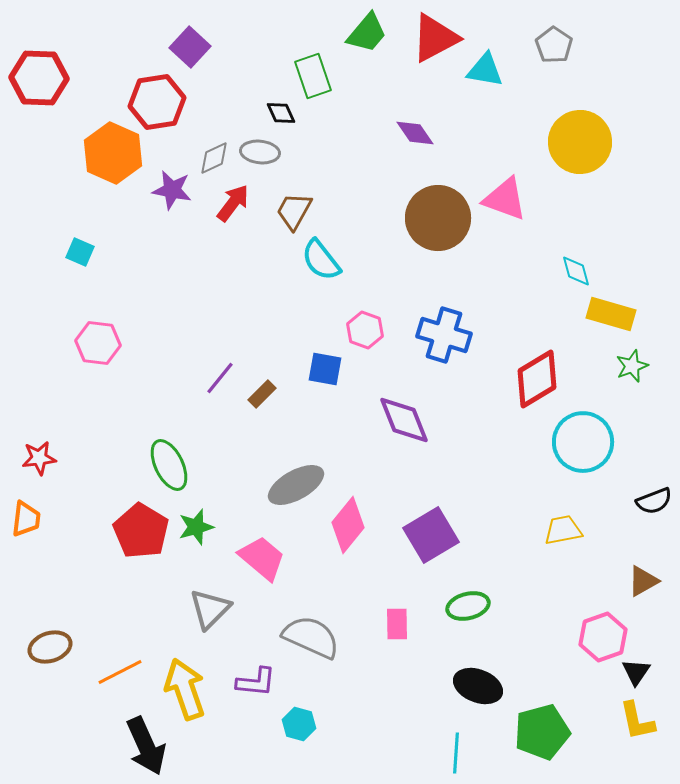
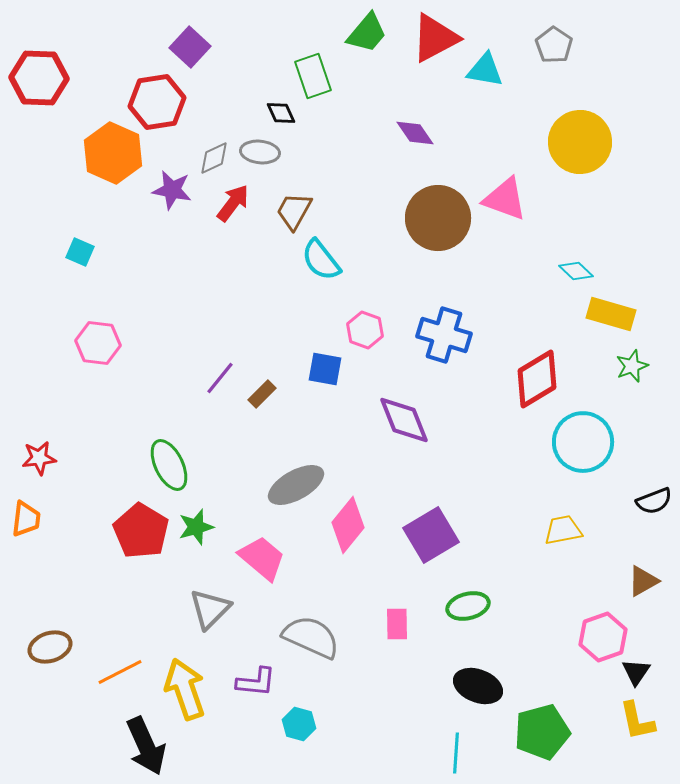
cyan diamond at (576, 271): rotated 32 degrees counterclockwise
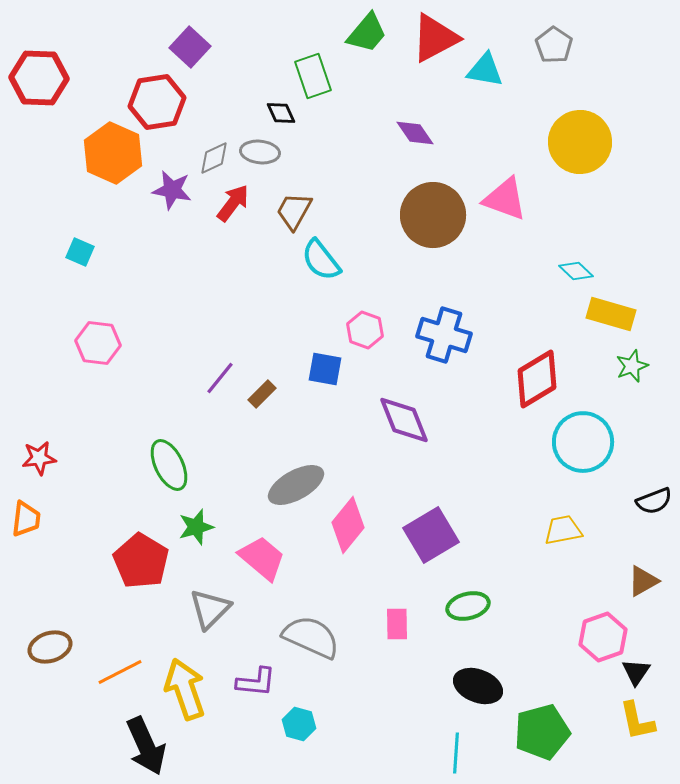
brown circle at (438, 218): moved 5 px left, 3 px up
red pentagon at (141, 531): moved 30 px down
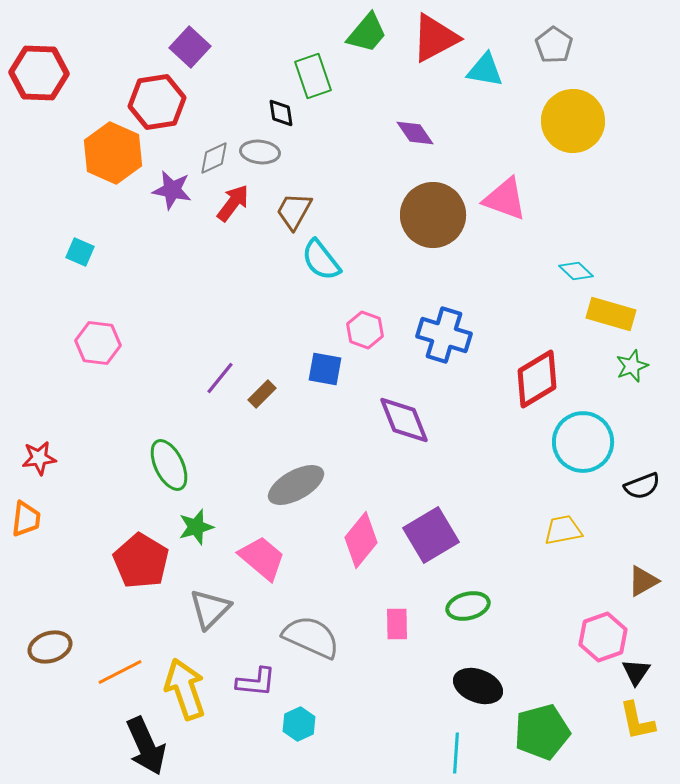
red hexagon at (39, 78): moved 5 px up
black diamond at (281, 113): rotated 16 degrees clockwise
yellow circle at (580, 142): moved 7 px left, 21 px up
black semicircle at (654, 501): moved 12 px left, 15 px up
pink diamond at (348, 525): moved 13 px right, 15 px down
cyan hexagon at (299, 724): rotated 20 degrees clockwise
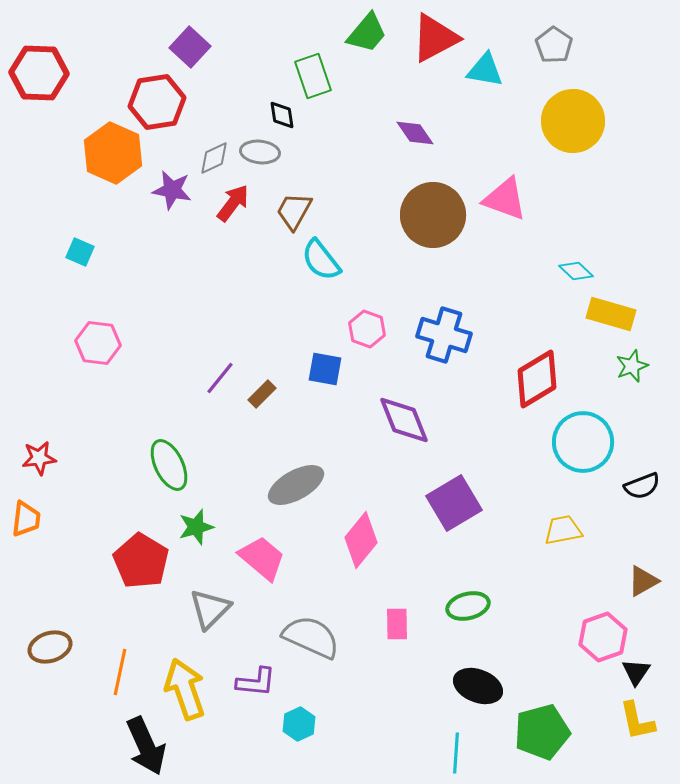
black diamond at (281, 113): moved 1 px right, 2 px down
pink hexagon at (365, 330): moved 2 px right, 1 px up
purple square at (431, 535): moved 23 px right, 32 px up
orange line at (120, 672): rotated 51 degrees counterclockwise
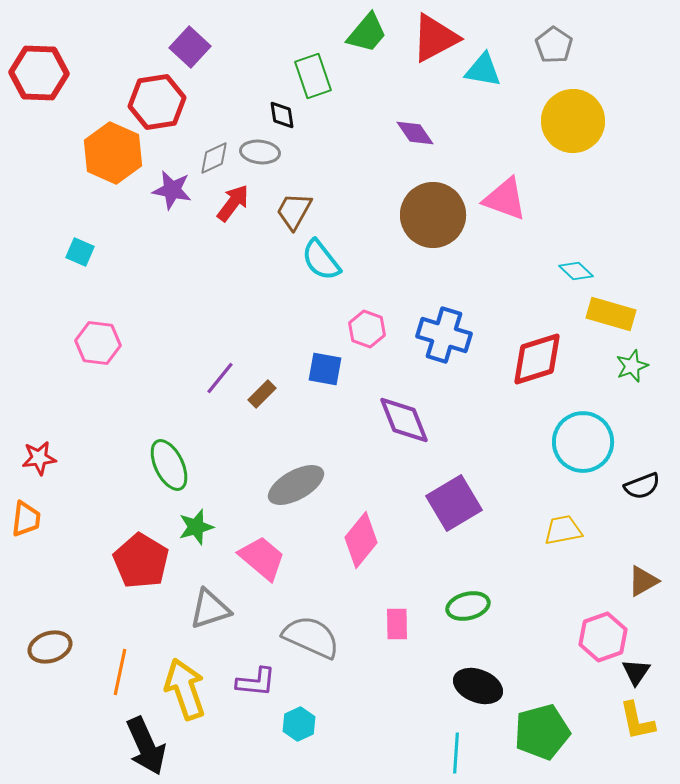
cyan triangle at (485, 70): moved 2 px left
red diamond at (537, 379): moved 20 px up; rotated 14 degrees clockwise
gray triangle at (210, 609): rotated 27 degrees clockwise
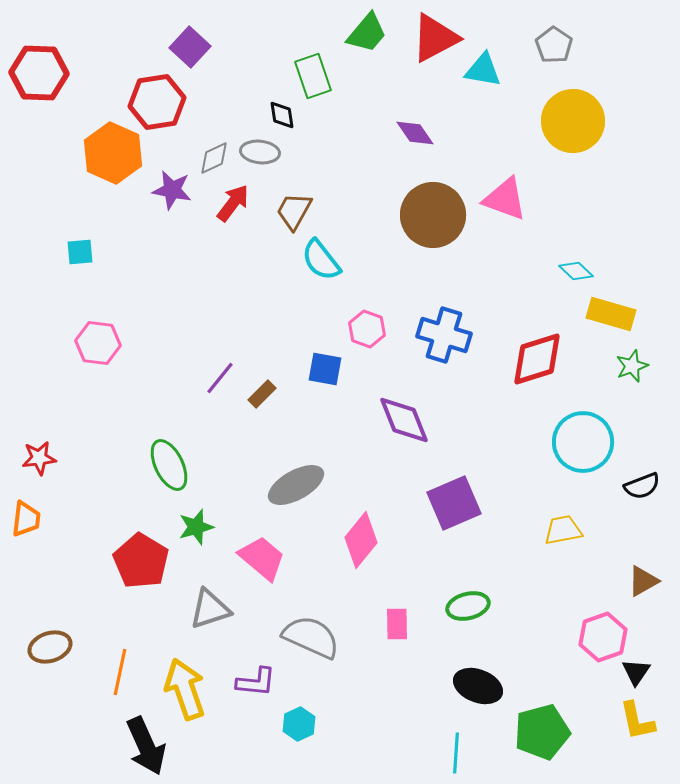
cyan square at (80, 252): rotated 28 degrees counterclockwise
purple square at (454, 503): rotated 8 degrees clockwise
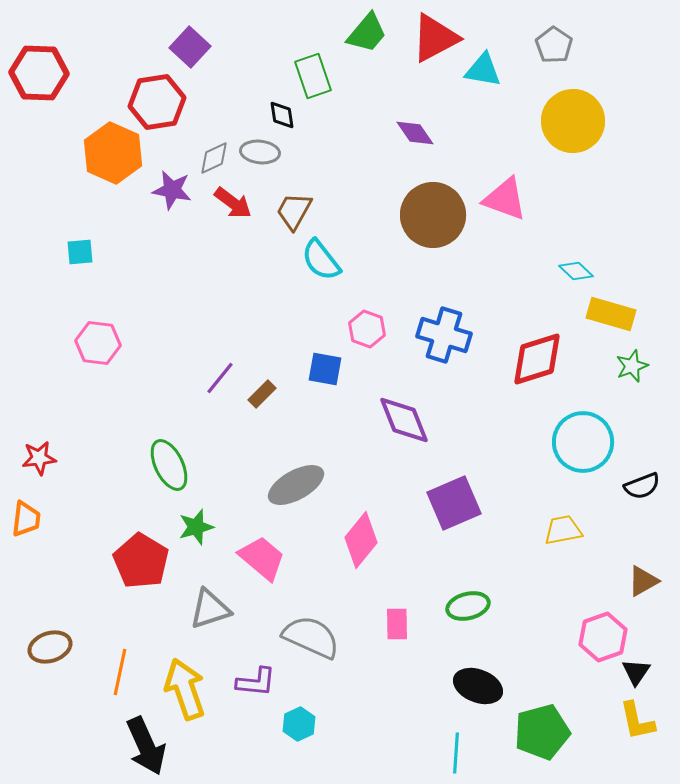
red arrow at (233, 203): rotated 90 degrees clockwise
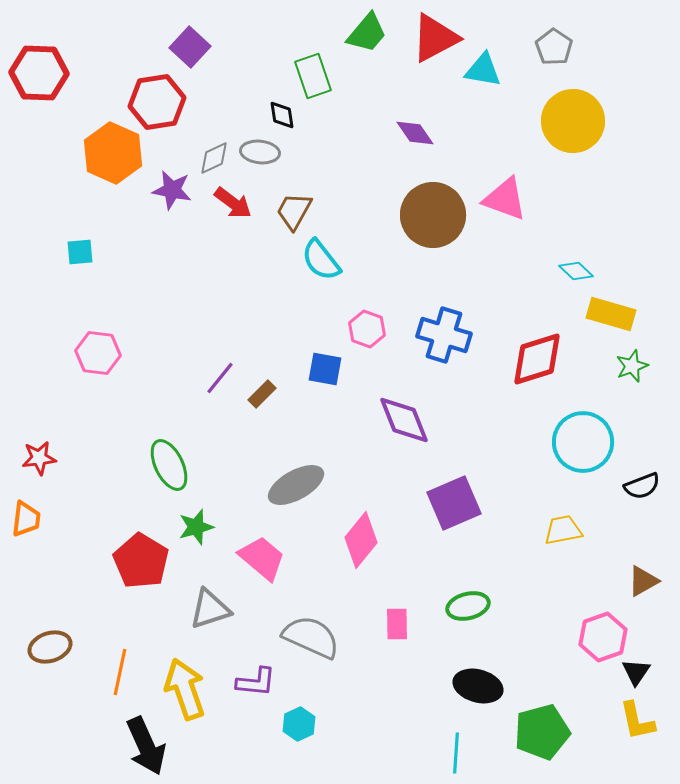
gray pentagon at (554, 45): moved 2 px down
pink hexagon at (98, 343): moved 10 px down
black ellipse at (478, 686): rotated 6 degrees counterclockwise
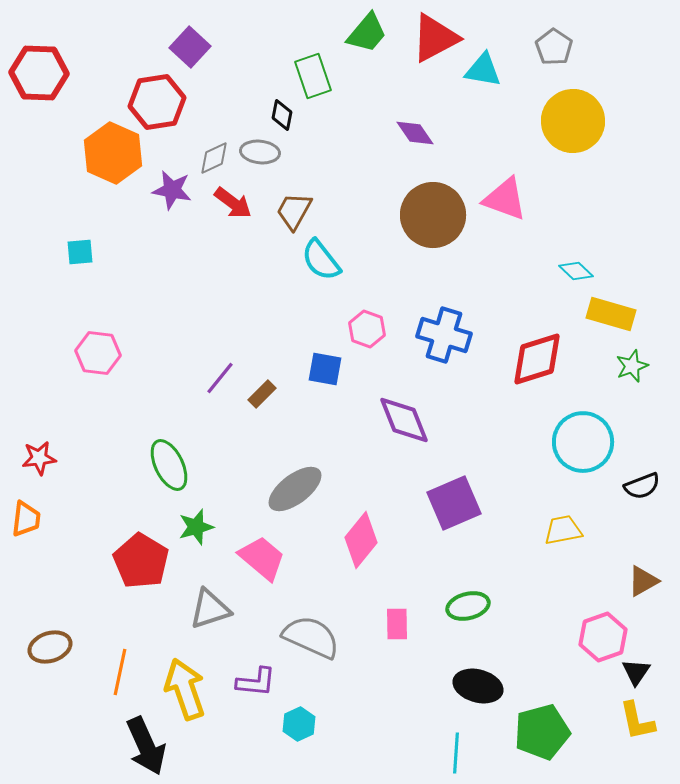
black diamond at (282, 115): rotated 20 degrees clockwise
gray ellipse at (296, 485): moved 1 px left, 4 px down; rotated 8 degrees counterclockwise
